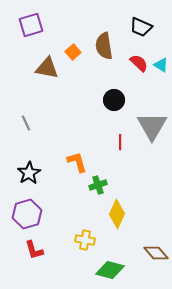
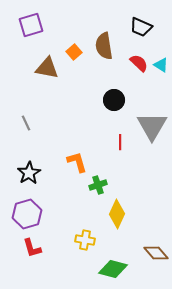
orange square: moved 1 px right
red L-shape: moved 2 px left, 2 px up
green diamond: moved 3 px right, 1 px up
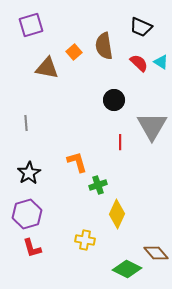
cyan triangle: moved 3 px up
gray line: rotated 21 degrees clockwise
green diamond: moved 14 px right; rotated 12 degrees clockwise
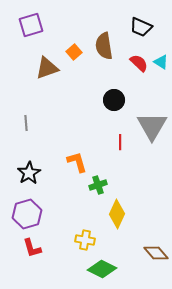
brown triangle: rotated 30 degrees counterclockwise
green diamond: moved 25 px left
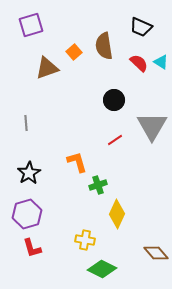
red line: moved 5 px left, 2 px up; rotated 56 degrees clockwise
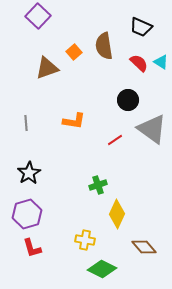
purple square: moved 7 px right, 9 px up; rotated 30 degrees counterclockwise
black circle: moved 14 px right
gray triangle: moved 3 px down; rotated 24 degrees counterclockwise
orange L-shape: moved 3 px left, 41 px up; rotated 115 degrees clockwise
brown diamond: moved 12 px left, 6 px up
